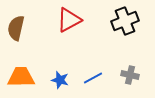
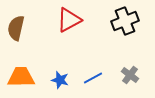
gray cross: rotated 24 degrees clockwise
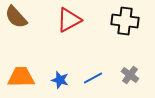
black cross: rotated 28 degrees clockwise
brown semicircle: moved 11 px up; rotated 55 degrees counterclockwise
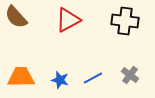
red triangle: moved 1 px left
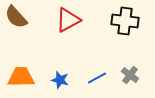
blue line: moved 4 px right
